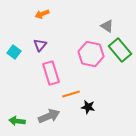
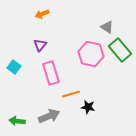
gray triangle: moved 1 px down
cyan square: moved 15 px down
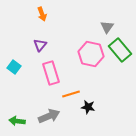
orange arrow: rotated 88 degrees counterclockwise
gray triangle: rotated 32 degrees clockwise
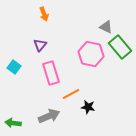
orange arrow: moved 2 px right
gray triangle: moved 1 px left; rotated 40 degrees counterclockwise
green rectangle: moved 3 px up
orange line: rotated 12 degrees counterclockwise
green arrow: moved 4 px left, 2 px down
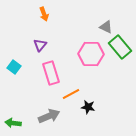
pink hexagon: rotated 10 degrees counterclockwise
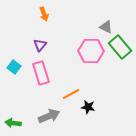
pink hexagon: moved 3 px up
pink rectangle: moved 10 px left
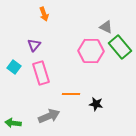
purple triangle: moved 6 px left
orange line: rotated 30 degrees clockwise
black star: moved 8 px right, 3 px up
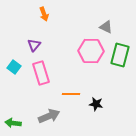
green rectangle: moved 8 px down; rotated 55 degrees clockwise
